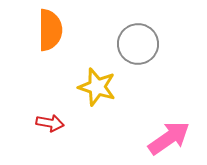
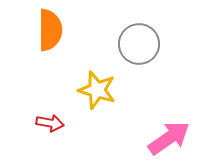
gray circle: moved 1 px right
yellow star: moved 3 px down
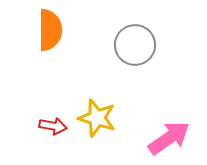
gray circle: moved 4 px left, 1 px down
yellow star: moved 28 px down
red arrow: moved 3 px right, 3 px down
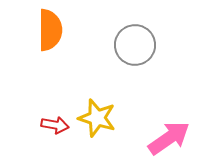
red arrow: moved 2 px right, 1 px up
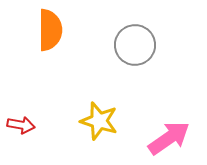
yellow star: moved 2 px right, 3 px down
red arrow: moved 34 px left
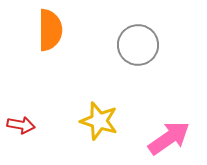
gray circle: moved 3 px right
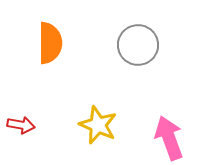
orange semicircle: moved 13 px down
yellow star: moved 1 px left, 4 px down; rotated 6 degrees clockwise
pink arrow: rotated 75 degrees counterclockwise
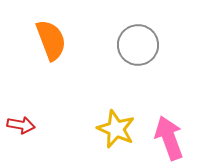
orange semicircle: moved 1 px right, 3 px up; rotated 21 degrees counterclockwise
yellow star: moved 18 px right, 4 px down
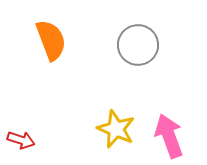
red arrow: moved 15 px down; rotated 8 degrees clockwise
pink arrow: moved 2 px up
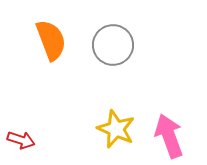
gray circle: moved 25 px left
